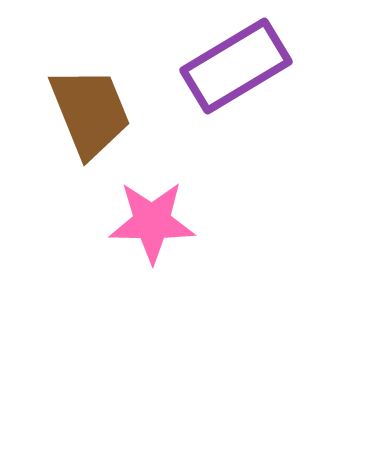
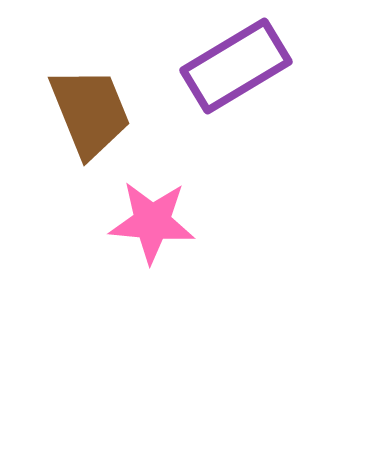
pink star: rotated 4 degrees clockwise
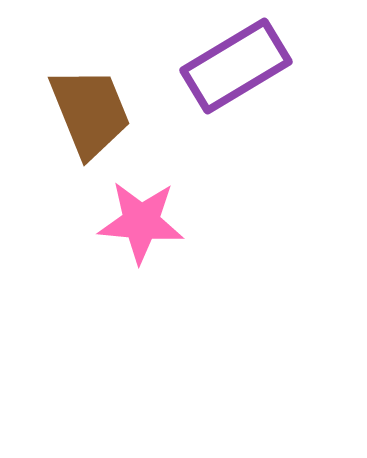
pink star: moved 11 px left
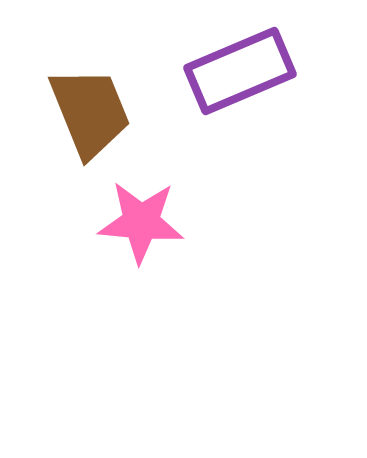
purple rectangle: moved 4 px right, 5 px down; rotated 8 degrees clockwise
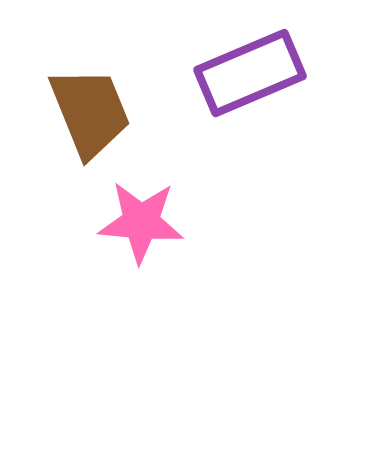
purple rectangle: moved 10 px right, 2 px down
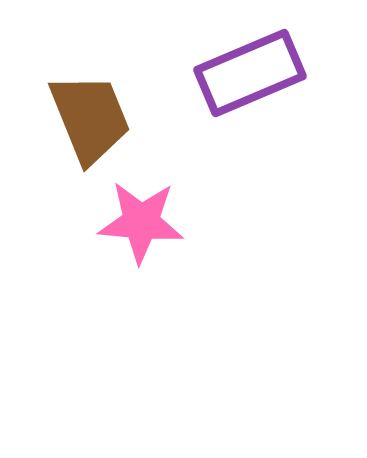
brown trapezoid: moved 6 px down
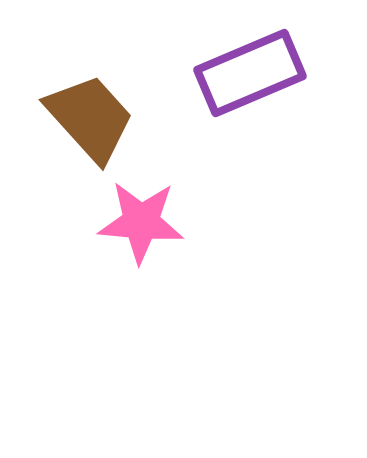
brown trapezoid: rotated 20 degrees counterclockwise
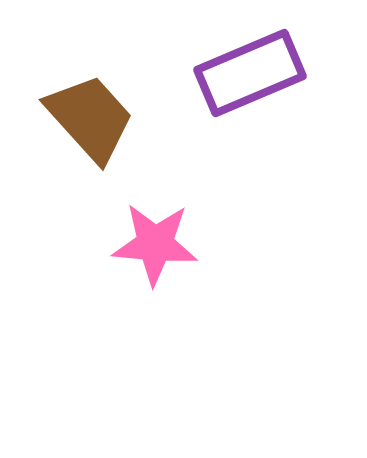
pink star: moved 14 px right, 22 px down
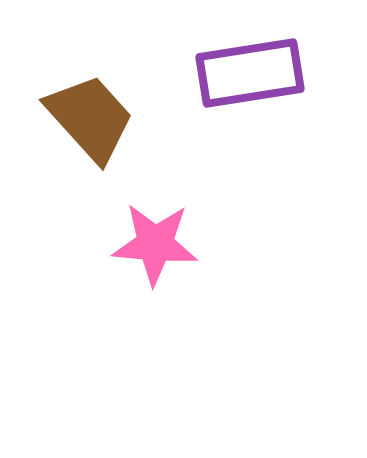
purple rectangle: rotated 14 degrees clockwise
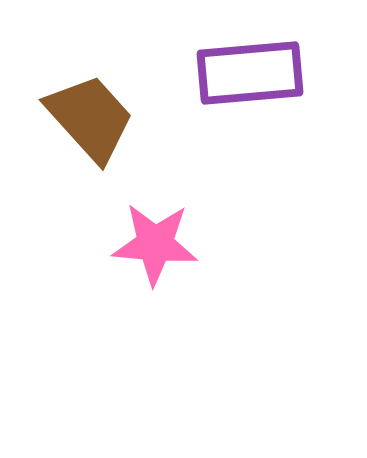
purple rectangle: rotated 4 degrees clockwise
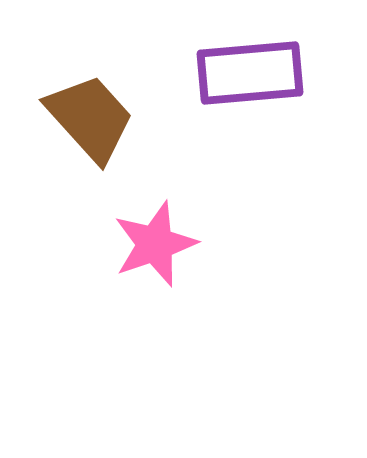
pink star: rotated 24 degrees counterclockwise
